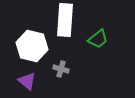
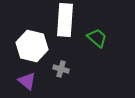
green trapezoid: moved 1 px left, 1 px up; rotated 100 degrees counterclockwise
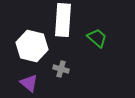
white rectangle: moved 2 px left
purple triangle: moved 2 px right, 2 px down
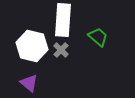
green trapezoid: moved 1 px right, 1 px up
gray cross: moved 19 px up; rotated 28 degrees clockwise
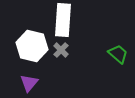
green trapezoid: moved 20 px right, 17 px down
purple triangle: rotated 30 degrees clockwise
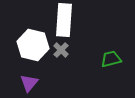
white rectangle: moved 1 px right
white hexagon: moved 1 px right, 1 px up
green trapezoid: moved 7 px left, 5 px down; rotated 55 degrees counterclockwise
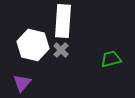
white rectangle: moved 1 px left, 1 px down
purple triangle: moved 7 px left
